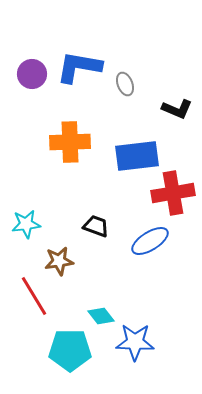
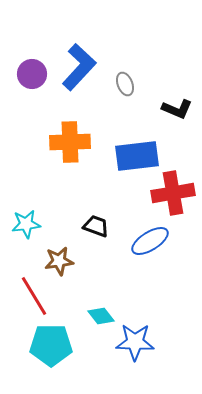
blue L-shape: rotated 123 degrees clockwise
cyan pentagon: moved 19 px left, 5 px up
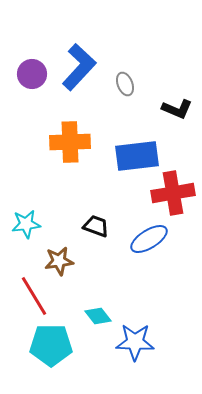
blue ellipse: moved 1 px left, 2 px up
cyan diamond: moved 3 px left
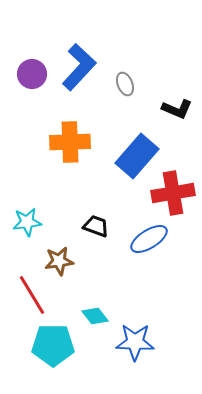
blue rectangle: rotated 42 degrees counterclockwise
cyan star: moved 1 px right, 2 px up
red line: moved 2 px left, 1 px up
cyan diamond: moved 3 px left
cyan pentagon: moved 2 px right
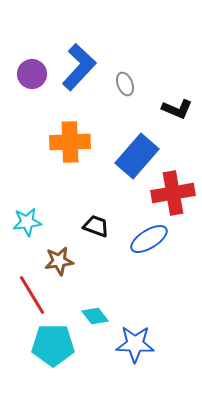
blue star: moved 2 px down
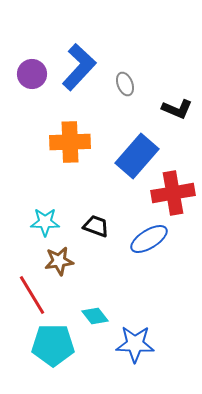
cyan star: moved 18 px right; rotated 8 degrees clockwise
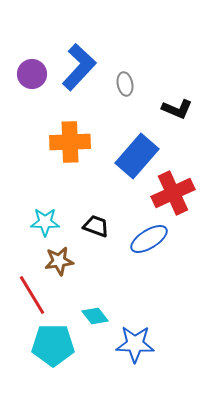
gray ellipse: rotated 10 degrees clockwise
red cross: rotated 15 degrees counterclockwise
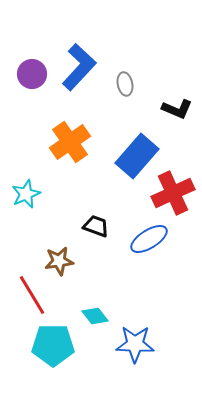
orange cross: rotated 33 degrees counterclockwise
cyan star: moved 19 px left, 28 px up; rotated 24 degrees counterclockwise
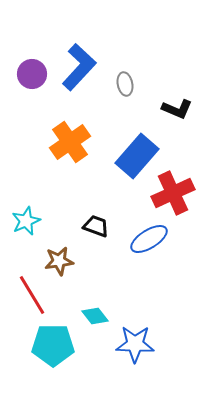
cyan star: moved 27 px down
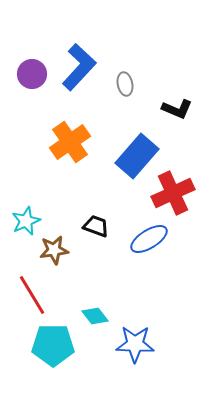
brown star: moved 5 px left, 11 px up
